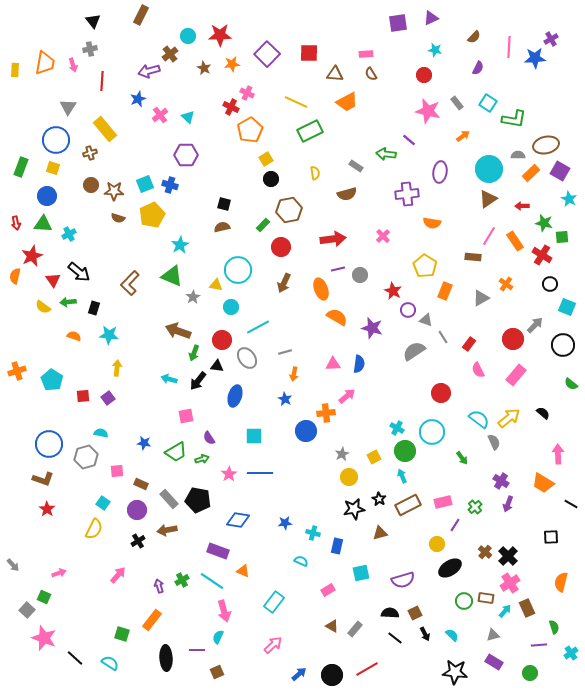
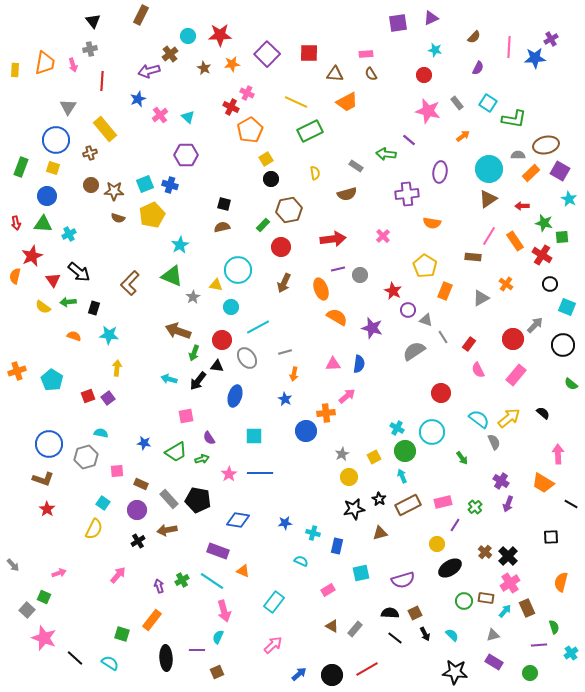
red square at (83, 396): moved 5 px right; rotated 16 degrees counterclockwise
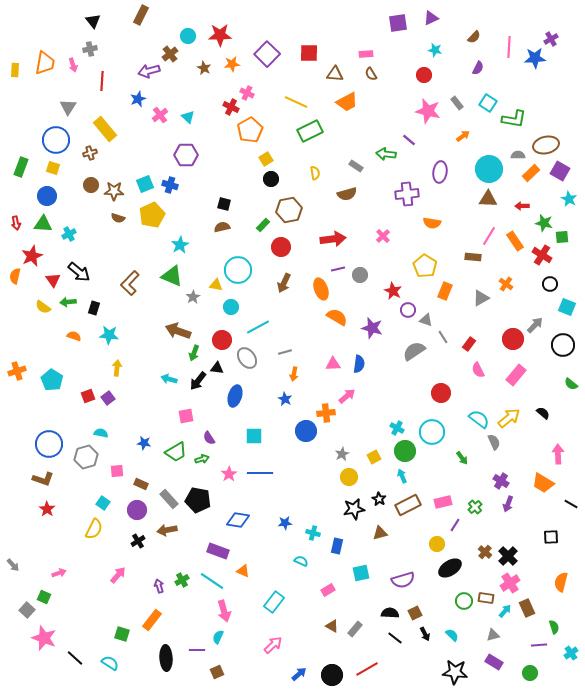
brown triangle at (488, 199): rotated 36 degrees clockwise
black triangle at (217, 366): moved 2 px down
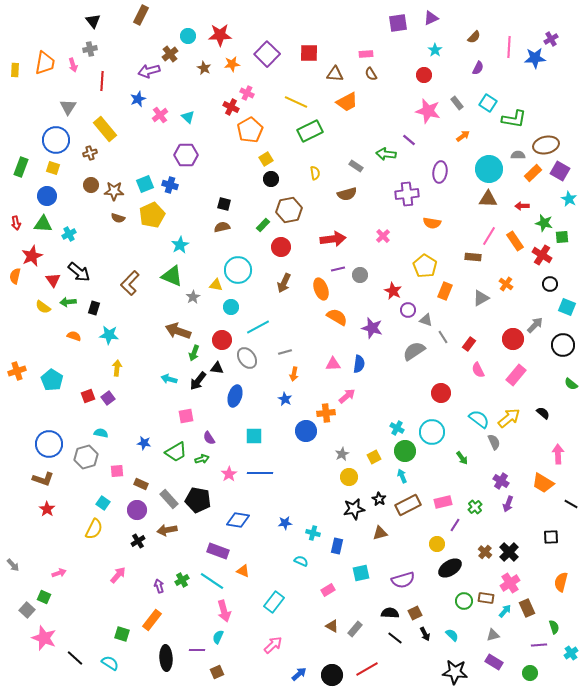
cyan star at (435, 50): rotated 24 degrees clockwise
orange rectangle at (531, 173): moved 2 px right
black cross at (508, 556): moved 1 px right, 4 px up
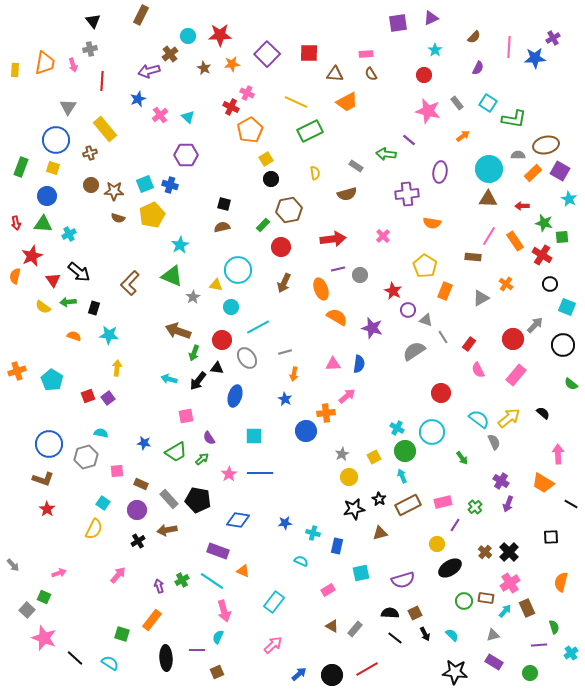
purple cross at (551, 39): moved 2 px right, 1 px up
green arrow at (202, 459): rotated 24 degrees counterclockwise
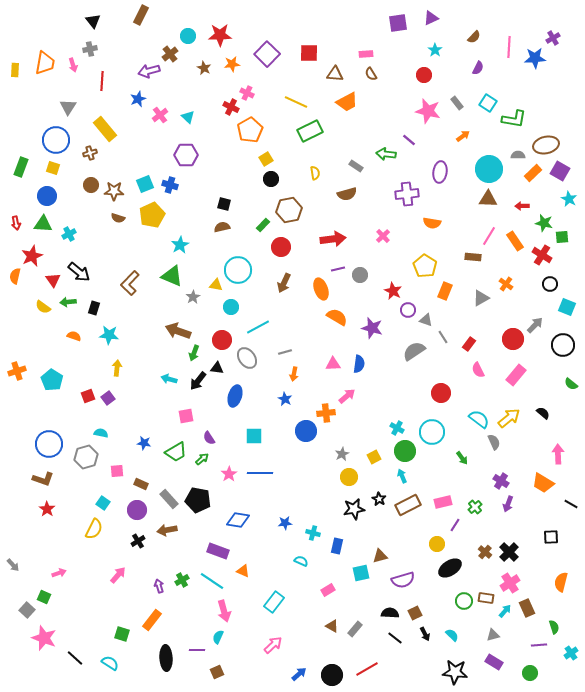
brown triangle at (380, 533): moved 23 px down
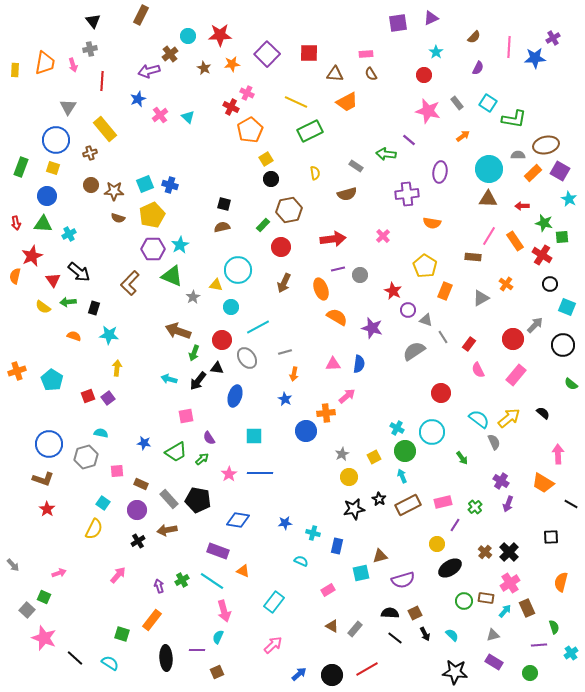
cyan star at (435, 50): moved 1 px right, 2 px down
purple hexagon at (186, 155): moved 33 px left, 94 px down
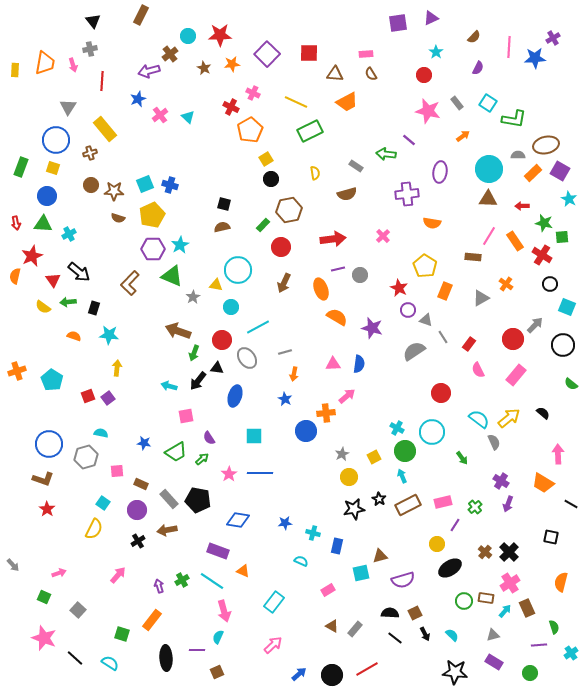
pink cross at (247, 93): moved 6 px right
red star at (393, 291): moved 6 px right, 3 px up
cyan arrow at (169, 379): moved 7 px down
black square at (551, 537): rotated 14 degrees clockwise
gray square at (27, 610): moved 51 px right
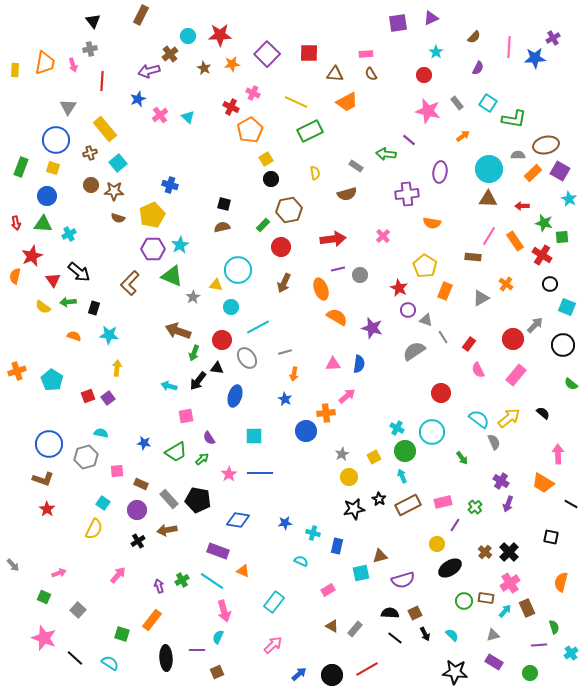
cyan square at (145, 184): moved 27 px left, 21 px up; rotated 18 degrees counterclockwise
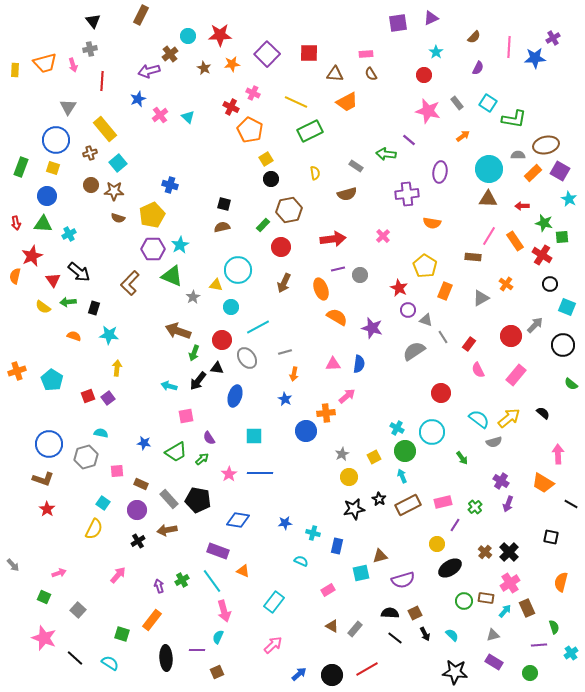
orange trapezoid at (45, 63): rotated 65 degrees clockwise
orange pentagon at (250, 130): rotated 15 degrees counterclockwise
red circle at (513, 339): moved 2 px left, 3 px up
gray semicircle at (494, 442): rotated 98 degrees clockwise
cyan line at (212, 581): rotated 20 degrees clockwise
